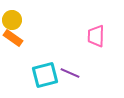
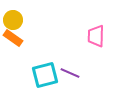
yellow circle: moved 1 px right
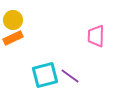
orange rectangle: rotated 60 degrees counterclockwise
purple line: moved 3 px down; rotated 12 degrees clockwise
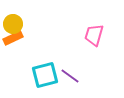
yellow circle: moved 4 px down
pink trapezoid: moved 2 px left, 1 px up; rotated 15 degrees clockwise
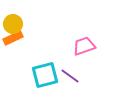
pink trapezoid: moved 10 px left, 11 px down; rotated 55 degrees clockwise
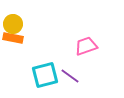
orange rectangle: rotated 36 degrees clockwise
pink trapezoid: moved 2 px right
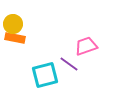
orange rectangle: moved 2 px right
purple line: moved 1 px left, 12 px up
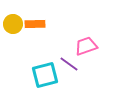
orange rectangle: moved 20 px right, 14 px up; rotated 12 degrees counterclockwise
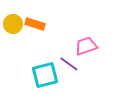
orange rectangle: rotated 18 degrees clockwise
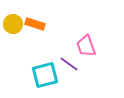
pink trapezoid: rotated 90 degrees counterclockwise
